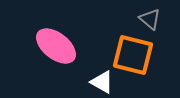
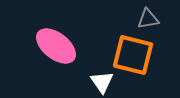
gray triangle: moved 2 px left; rotated 50 degrees counterclockwise
white triangle: rotated 25 degrees clockwise
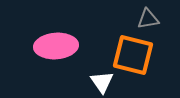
pink ellipse: rotated 42 degrees counterclockwise
